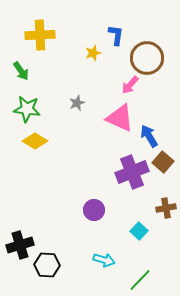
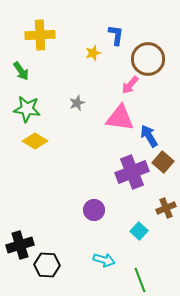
brown circle: moved 1 px right, 1 px down
pink triangle: rotated 16 degrees counterclockwise
brown cross: rotated 12 degrees counterclockwise
green line: rotated 65 degrees counterclockwise
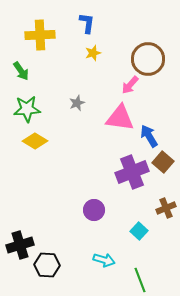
blue L-shape: moved 29 px left, 12 px up
green star: rotated 12 degrees counterclockwise
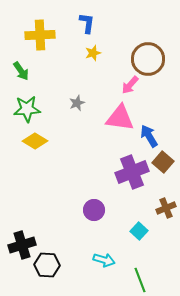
black cross: moved 2 px right
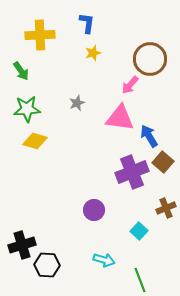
brown circle: moved 2 px right
yellow diamond: rotated 15 degrees counterclockwise
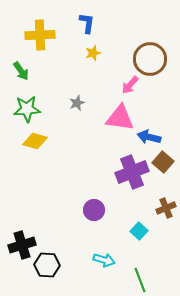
blue arrow: moved 1 px down; rotated 45 degrees counterclockwise
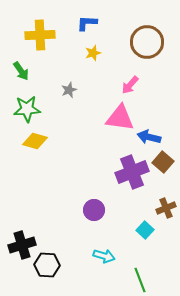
blue L-shape: rotated 95 degrees counterclockwise
brown circle: moved 3 px left, 17 px up
gray star: moved 8 px left, 13 px up
cyan square: moved 6 px right, 1 px up
cyan arrow: moved 4 px up
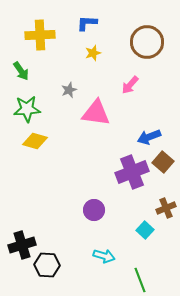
pink triangle: moved 24 px left, 5 px up
blue arrow: rotated 35 degrees counterclockwise
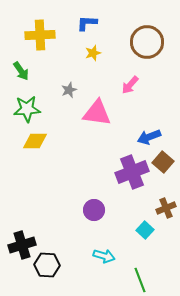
pink triangle: moved 1 px right
yellow diamond: rotated 15 degrees counterclockwise
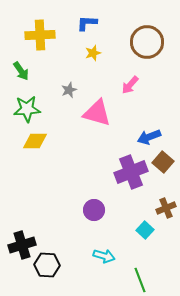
pink triangle: rotated 8 degrees clockwise
purple cross: moved 1 px left
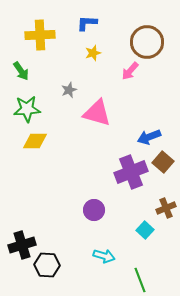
pink arrow: moved 14 px up
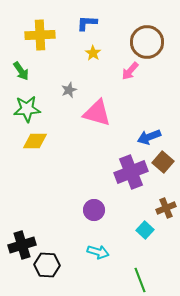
yellow star: rotated 21 degrees counterclockwise
cyan arrow: moved 6 px left, 4 px up
